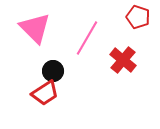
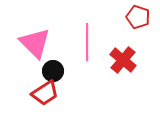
pink triangle: moved 15 px down
pink line: moved 4 px down; rotated 30 degrees counterclockwise
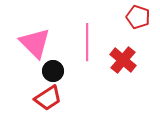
red trapezoid: moved 3 px right, 5 px down
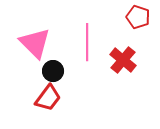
red trapezoid: rotated 20 degrees counterclockwise
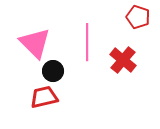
red trapezoid: moved 4 px left, 1 px up; rotated 140 degrees counterclockwise
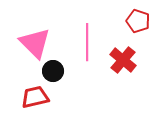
red pentagon: moved 4 px down
red trapezoid: moved 9 px left
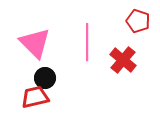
black circle: moved 8 px left, 7 px down
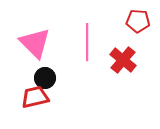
red pentagon: rotated 15 degrees counterclockwise
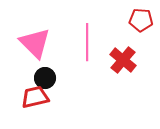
red pentagon: moved 3 px right, 1 px up
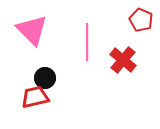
red pentagon: rotated 20 degrees clockwise
pink triangle: moved 3 px left, 13 px up
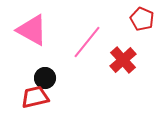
red pentagon: moved 1 px right, 1 px up
pink triangle: rotated 16 degrees counterclockwise
pink line: rotated 39 degrees clockwise
red cross: rotated 8 degrees clockwise
